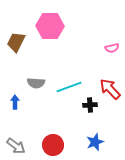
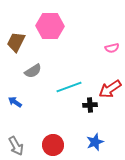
gray semicircle: moved 3 px left, 12 px up; rotated 36 degrees counterclockwise
red arrow: rotated 80 degrees counterclockwise
blue arrow: rotated 56 degrees counterclockwise
gray arrow: rotated 24 degrees clockwise
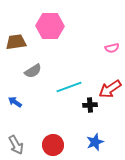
brown trapezoid: rotated 55 degrees clockwise
gray arrow: moved 1 px up
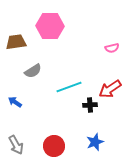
red circle: moved 1 px right, 1 px down
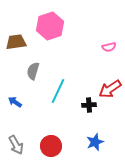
pink hexagon: rotated 20 degrees counterclockwise
pink semicircle: moved 3 px left, 1 px up
gray semicircle: rotated 138 degrees clockwise
cyan line: moved 11 px left, 4 px down; rotated 45 degrees counterclockwise
black cross: moved 1 px left
red circle: moved 3 px left
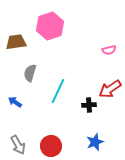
pink semicircle: moved 3 px down
gray semicircle: moved 3 px left, 2 px down
gray arrow: moved 2 px right
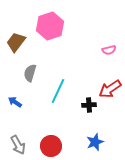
brown trapezoid: rotated 45 degrees counterclockwise
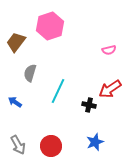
black cross: rotated 16 degrees clockwise
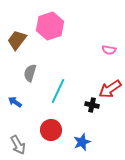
brown trapezoid: moved 1 px right, 2 px up
pink semicircle: rotated 24 degrees clockwise
black cross: moved 3 px right
blue star: moved 13 px left
red circle: moved 16 px up
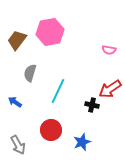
pink hexagon: moved 6 px down; rotated 8 degrees clockwise
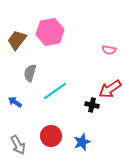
cyan line: moved 3 px left; rotated 30 degrees clockwise
red circle: moved 6 px down
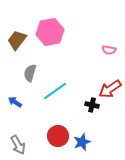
red circle: moved 7 px right
